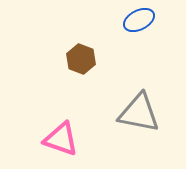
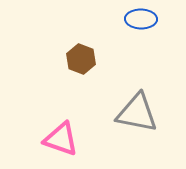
blue ellipse: moved 2 px right, 1 px up; rotated 28 degrees clockwise
gray triangle: moved 2 px left
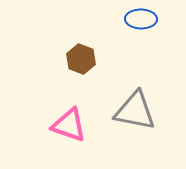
gray triangle: moved 2 px left, 2 px up
pink triangle: moved 8 px right, 14 px up
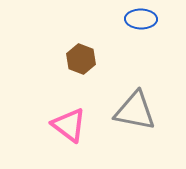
pink triangle: rotated 18 degrees clockwise
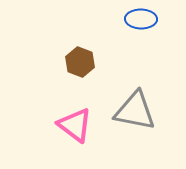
brown hexagon: moved 1 px left, 3 px down
pink triangle: moved 6 px right
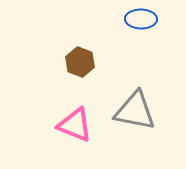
pink triangle: rotated 15 degrees counterclockwise
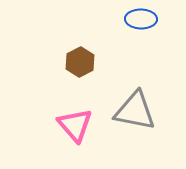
brown hexagon: rotated 12 degrees clockwise
pink triangle: rotated 27 degrees clockwise
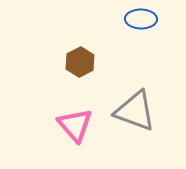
gray triangle: rotated 9 degrees clockwise
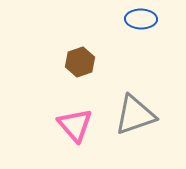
brown hexagon: rotated 8 degrees clockwise
gray triangle: moved 4 px down; rotated 39 degrees counterclockwise
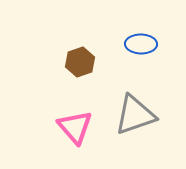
blue ellipse: moved 25 px down
pink triangle: moved 2 px down
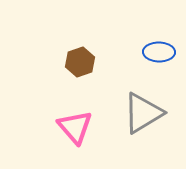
blue ellipse: moved 18 px right, 8 px down
gray triangle: moved 8 px right, 2 px up; rotated 12 degrees counterclockwise
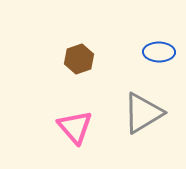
brown hexagon: moved 1 px left, 3 px up
